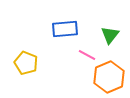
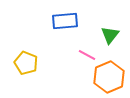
blue rectangle: moved 8 px up
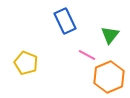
blue rectangle: rotated 70 degrees clockwise
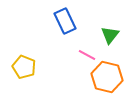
yellow pentagon: moved 2 px left, 4 px down
orange hexagon: moved 2 px left; rotated 24 degrees counterclockwise
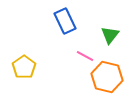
pink line: moved 2 px left, 1 px down
yellow pentagon: rotated 15 degrees clockwise
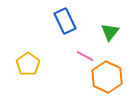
green triangle: moved 3 px up
yellow pentagon: moved 4 px right, 3 px up
orange hexagon: rotated 12 degrees clockwise
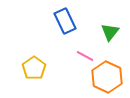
yellow pentagon: moved 6 px right, 4 px down
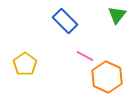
blue rectangle: rotated 20 degrees counterclockwise
green triangle: moved 7 px right, 17 px up
yellow pentagon: moved 9 px left, 4 px up
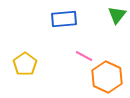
blue rectangle: moved 1 px left, 2 px up; rotated 50 degrees counterclockwise
pink line: moved 1 px left
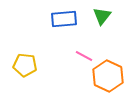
green triangle: moved 15 px left, 1 px down
yellow pentagon: moved 1 px down; rotated 30 degrees counterclockwise
orange hexagon: moved 1 px right, 1 px up
